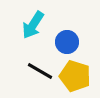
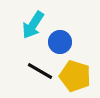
blue circle: moved 7 px left
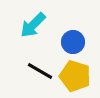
cyan arrow: rotated 12 degrees clockwise
blue circle: moved 13 px right
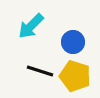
cyan arrow: moved 2 px left, 1 px down
black line: rotated 12 degrees counterclockwise
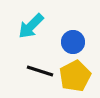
yellow pentagon: rotated 28 degrees clockwise
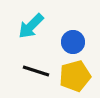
black line: moved 4 px left
yellow pentagon: rotated 12 degrees clockwise
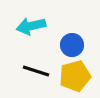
cyan arrow: rotated 32 degrees clockwise
blue circle: moved 1 px left, 3 px down
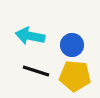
cyan arrow: moved 1 px left, 10 px down; rotated 24 degrees clockwise
yellow pentagon: rotated 20 degrees clockwise
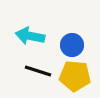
black line: moved 2 px right
